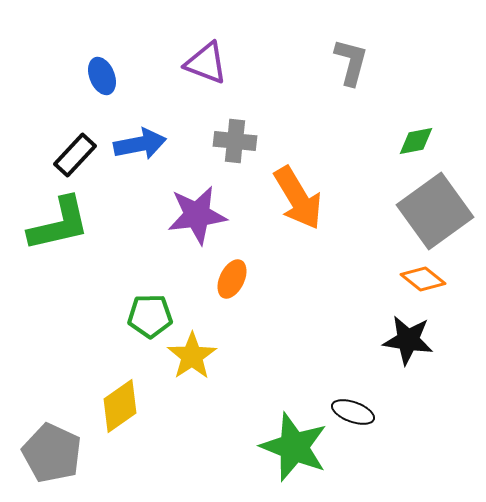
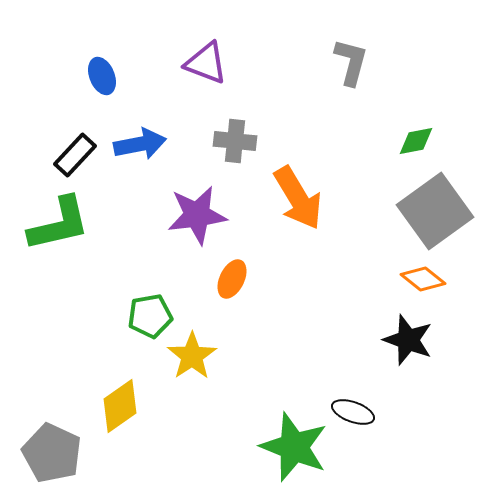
green pentagon: rotated 9 degrees counterclockwise
black star: rotated 12 degrees clockwise
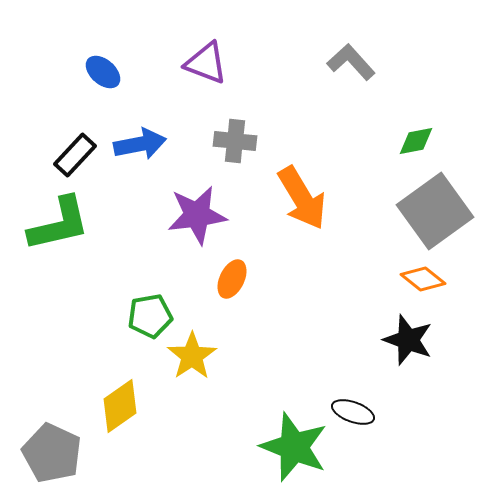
gray L-shape: rotated 57 degrees counterclockwise
blue ellipse: moved 1 px right, 4 px up; rotated 27 degrees counterclockwise
orange arrow: moved 4 px right
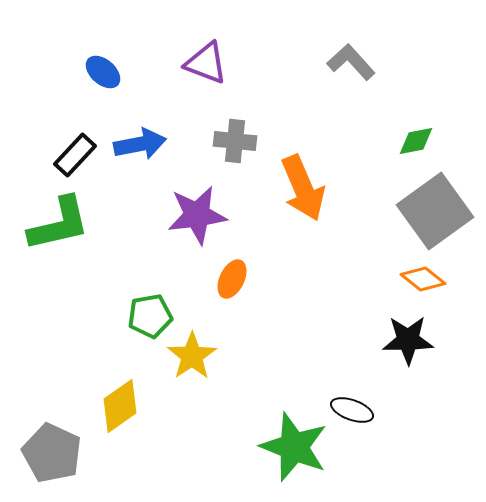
orange arrow: moved 1 px right, 10 px up; rotated 8 degrees clockwise
black star: rotated 21 degrees counterclockwise
black ellipse: moved 1 px left, 2 px up
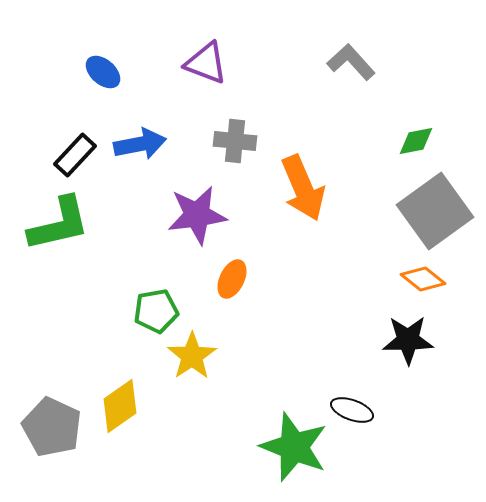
green pentagon: moved 6 px right, 5 px up
gray pentagon: moved 26 px up
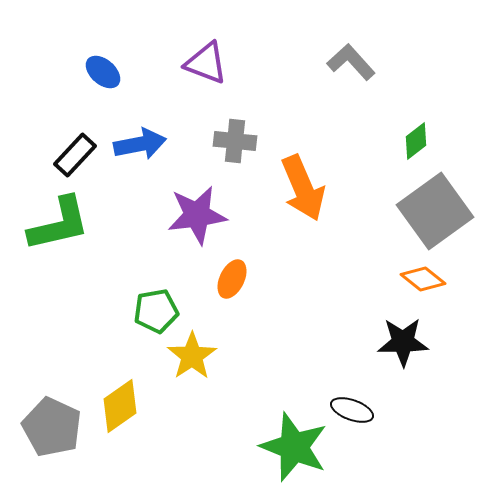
green diamond: rotated 27 degrees counterclockwise
black star: moved 5 px left, 2 px down
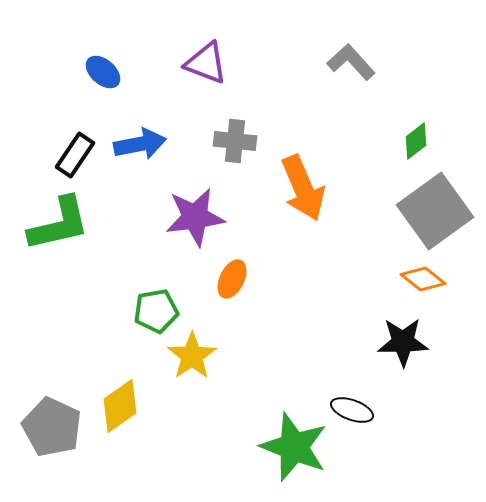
black rectangle: rotated 9 degrees counterclockwise
purple star: moved 2 px left, 2 px down
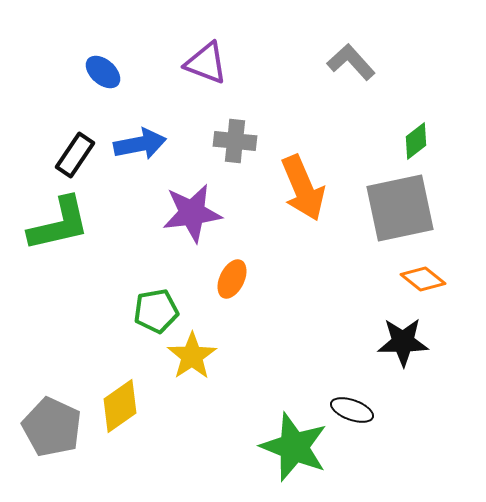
gray square: moved 35 px left, 3 px up; rotated 24 degrees clockwise
purple star: moved 3 px left, 4 px up
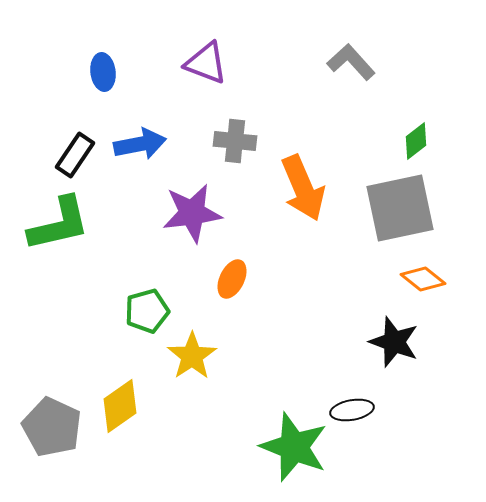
blue ellipse: rotated 42 degrees clockwise
green pentagon: moved 9 px left; rotated 6 degrees counterclockwise
black star: moved 9 px left; rotated 21 degrees clockwise
black ellipse: rotated 30 degrees counterclockwise
